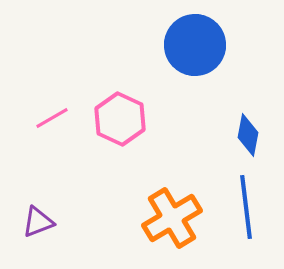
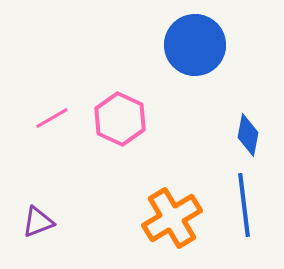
blue line: moved 2 px left, 2 px up
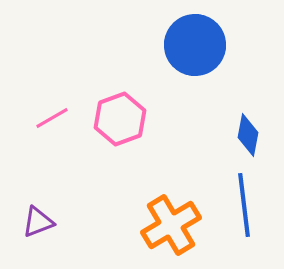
pink hexagon: rotated 15 degrees clockwise
orange cross: moved 1 px left, 7 px down
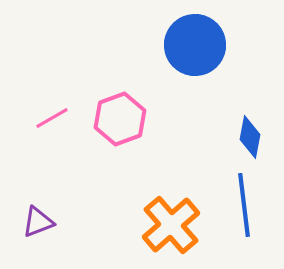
blue diamond: moved 2 px right, 2 px down
orange cross: rotated 10 degrees counterclockwise
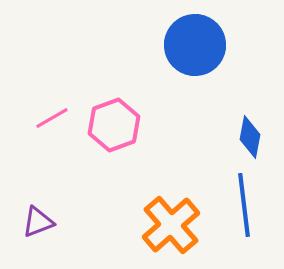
pink hexagon: moved 6 px left, 6 px down
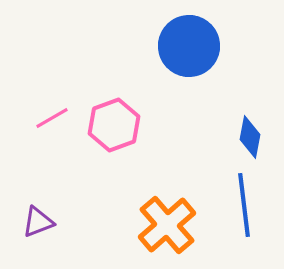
blue circle: moved 6 px left, 1 px down
orange cross: moved 4 px left
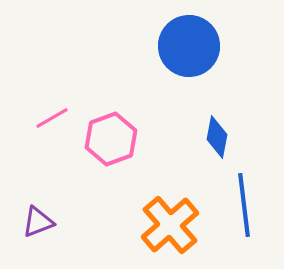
pink hexagon: moved 3 px left, 14 px down
blue diamond: moved 33 px left
orange cross: moved 3 px right
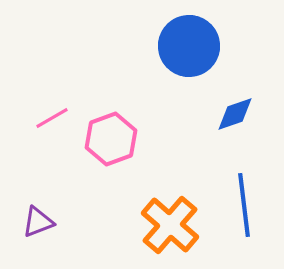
blue diamond: moved 18 px right, 23 px up; rotated 60 degrees clockwise
orange cross: rotated 8 degrees counterclockwise
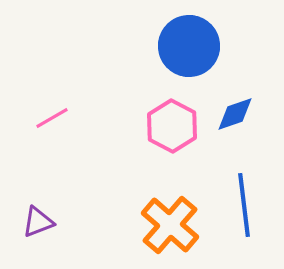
pink hexagon: moved 61 px right, 13 px up; rotated 12 degrees counterclockwise
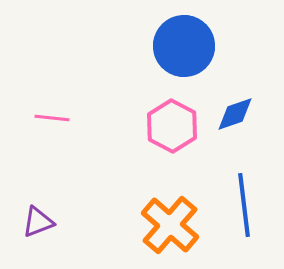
blue circle: moved 5 px left
pink line: rotated 36 degrees clockwise
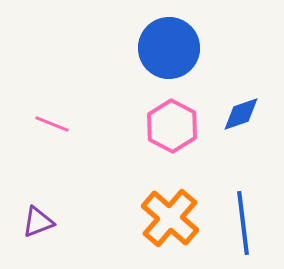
blue circle: moved 15 px left, 2 px down
blue diamond: moved 6 px right
pink line: moved 6 px down; rotated 16 degrees clockwise
blue line: moved 1 px left, 18 px down
orange cross: moved 7 px up
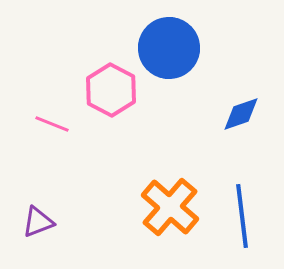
pink hexagon: moved 61 px left, 36 px up
orange cross: moved 11 px up
blue line: moved 1 px left, 7 px up
